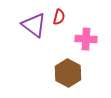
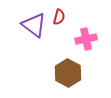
pink cross: rotated 15 degrees counterclockwise
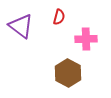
purple triangle: moved 13 px left, 1 px down
pink cross: rotated 10 degrees clockwise
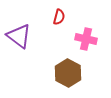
purple triangle: moved 2 px left, 10 px down
pink cross: rotated 15 degrees clockwise
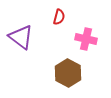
purple triangle: moved 2 px right, 1 px down
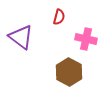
brown hexagon: moved 1 px right, 1 px up
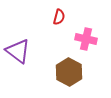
purple triangle: moved 3 px left, 14 px down
